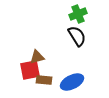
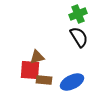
black semicircle: moved 2 px right, 1 px down
red square: rotated 15 degrees clockwise
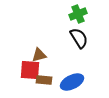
black semicircle: moved 1 px down
brown triangle: moved 2 px right, 2 px up
